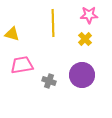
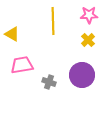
yellow line: moved 2 px up
yellow triangle: rotated 14 degrees clockwise
yellow cross: moved 3 px right, 1 px down
gray cross: moved 1 px down
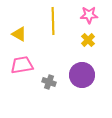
yellow triangle: moved 7 px right
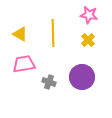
pink star: rotated 12 degrees clockwise
yellow line: moved 12 px down
yellow triangle: moved 1 px right
pink trapezoid: moved 2 px right, 1 px up
purple circle: moved 2 px down
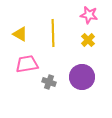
pink trapezoid: moved 3 px right
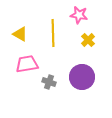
pink star: moved 10 px left
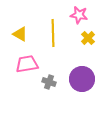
yellow cross: moved 2 px up
purple circle: moved 2 px down
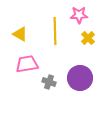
pink star: rotated 12 degrees counterclockwise
yellow line: moved 2 px right, 2 px up
purple circle: moved 2 px left, 1 px up
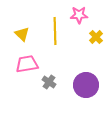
yellow triangle: moved 2 px right; rotated 14 degrees clockwise
yellow cross: moved 8 px right, 1 px up
purple circle: moved 6 px right, 7 px down
gray cross: rotated 16 degrees clockwise
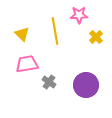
yellow line: rotated 8 degrees counterclockwise
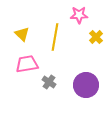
yellow line: moved 6 px down; rotated 20 degrees clockwise
